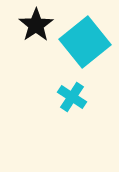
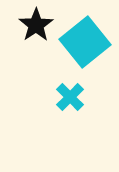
cyan cross: moved 2 px left; rotated 12 degrees clockwise
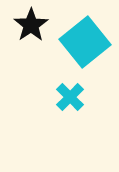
black star: moved 5 px left
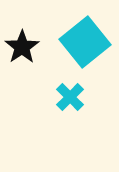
black star: moved 9 px left, 22 px down
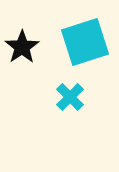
cyan square: rotated 21 degrees clockwise
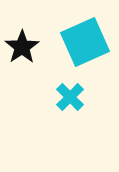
cyan square: rotated 6 degrees counterclockwise
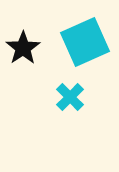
black star: moved 1 px right, 1 px down
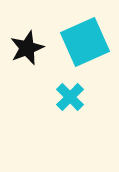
black star: moved 4 px right; rotated 12 degrees clockwise
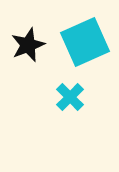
black star: moved 1 px right, 3 px up
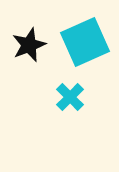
black star: moved 1 px right
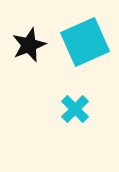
cyan cross: moved 5 px right, 12 px down
